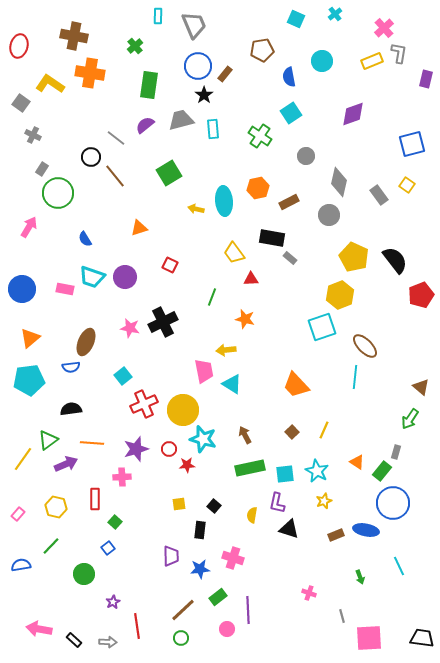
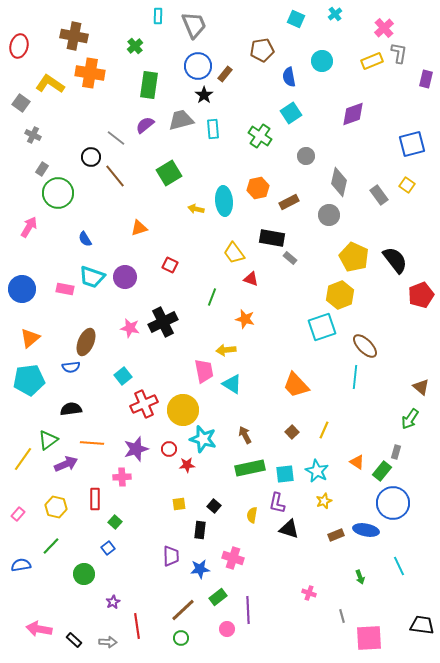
red triangle at (251, 279): rotated 21 degrees clockwise
black trapezoid at (422, 638): moved 13 px up
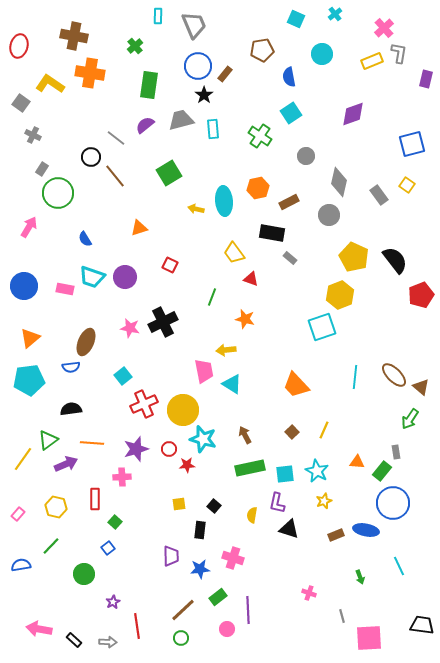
cyan circle at (322, 61): moved 7 px up
black rectangle at (272, 238): moved 5 px up
blue circle at (22, 289): moved 2 px right, 3 px up
brown ellipse at (365, 346): moved 29 px right, 29 px down
gray rectangle at (396, 452): rotated 24 degrees counterclockwise
orange triangle at (357, 462): rotated 28 degrees counterclockwise
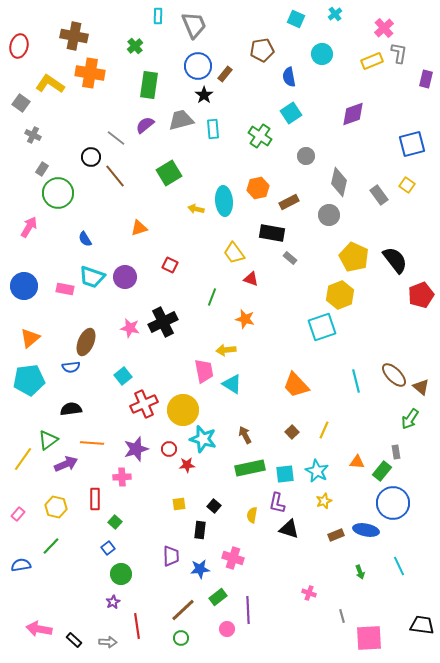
cyan line at (355, 377): moved 1 px right, 4 px down; rotated 20 degrees counterclockwise
green circle at (84, 574): moved 37 px right
green arrow at (360, 577): moved 5 px up
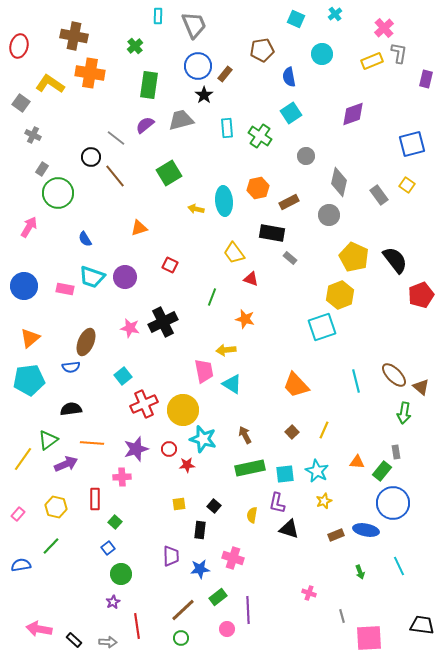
cyan rectangle at (213, 129): moved 14 px right, 1 px up
green arrow at (410, 419): moved 6 px left, 6 px up; rotated 25 degrees counterclockwise
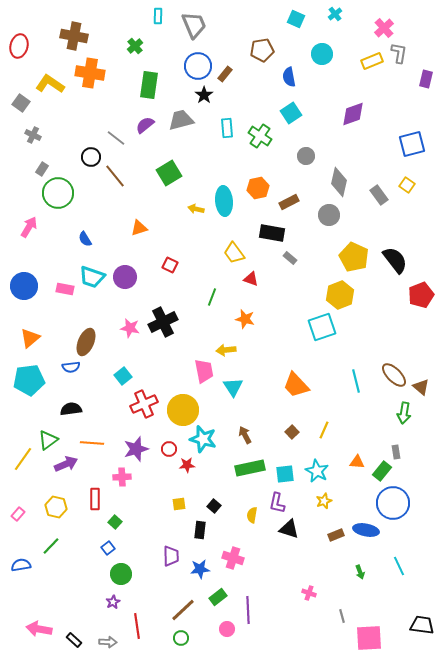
cyan triangle at (232, 384): moved 1 px right, 3 px down; rotated 25 degrees clockwise
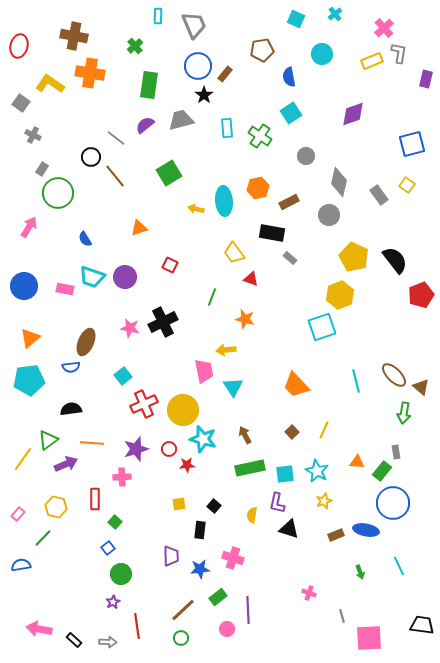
green line at (51, 546): moved 8 px left, 8 px up
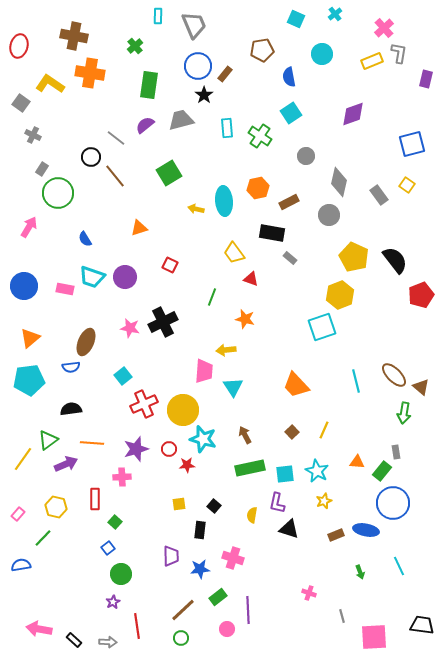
pink trapezoid at (204, 371): rotated 15 degrees clockwise
pink square at (369, 638): moved 5 px right, 1 px up
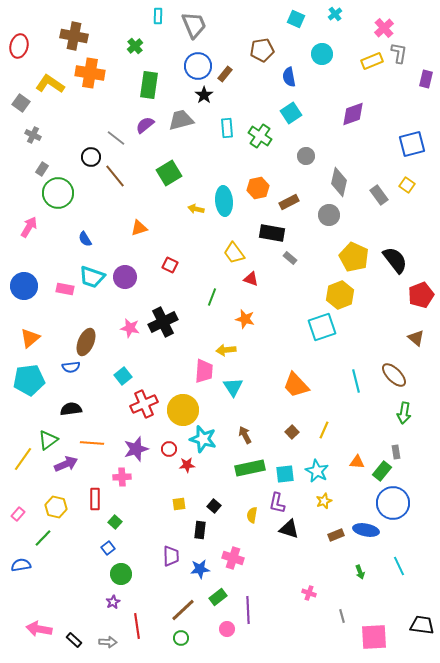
brown triangle at (421, 387): moved 5 px left, 49 px up
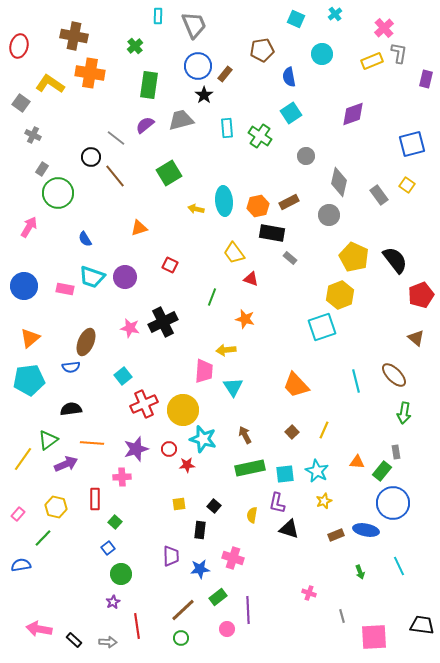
orange hexagon at (258, 188): moved 18 px down
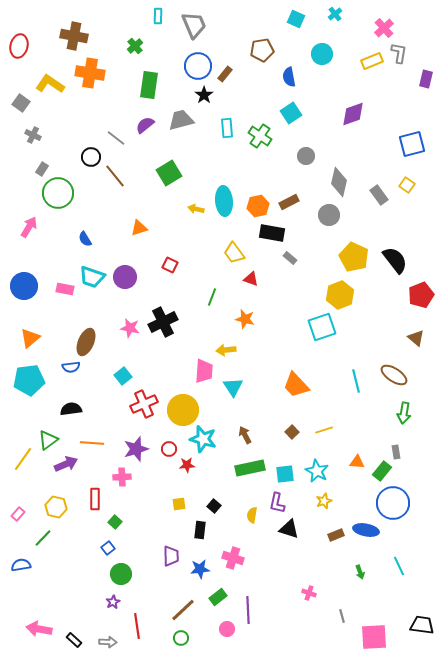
brown ellipse at (394, 375): rotated 12 degrees counterclockwise
yellow line at (324, 430): rotated 48 degrees clockwise
